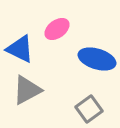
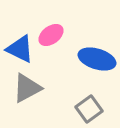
pink ellipse: moved 6 px left, 6 px down
gray triangle: moved 2 px up
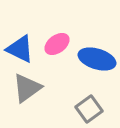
pink ellipse: moved 6 px right, 9 px down
gray triangle: rotated 8 degrees counterclockwise
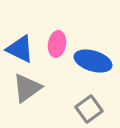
pink ellipse: rotated 45 degrees counterclockwise
blue ellipse: moved 4 px left, 2 px down
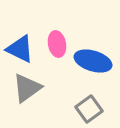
pink ellipse: rotated 20 degrees counterclockwise
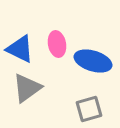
gray square: rotated 20 degrees clockwise
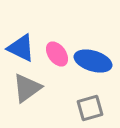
pink ellipse: moved 10 px down; rotated 25 degrees counterclockwise
blue triangle: moved 1 px right, 1 px up
gray square: moved 1 px right, 1 px up
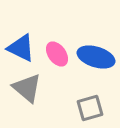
blue ellipse: moved 3 px right, 4 px up
gray triangle: rotated 44 degrees counterclockwise
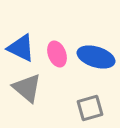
pink ellipse: rotated 15 degrees clockwise
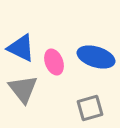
pink ellipse: moved 3 px left, 8 px down
gray triangle: moved 4 px left, 1 px down; rotated 12 degrees clockwise
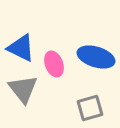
pink ellipse: moved 2 px down
